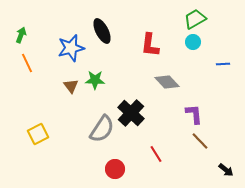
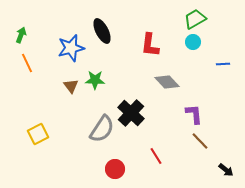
red line: moved 2 px down
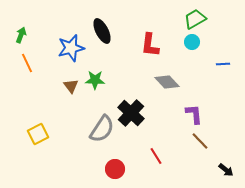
cyan circle: moved 1 px left
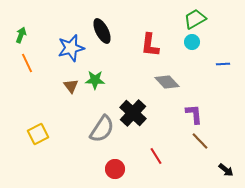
black cross: moved 2 px right
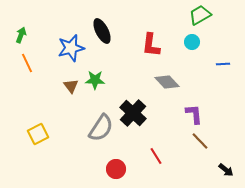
green trapezoid: moved 5 px right, 4 px up
red L-shape: moved 1 px right
gray semicircle: moved 1 px left, 1 px up
red circle: moved 1 px right
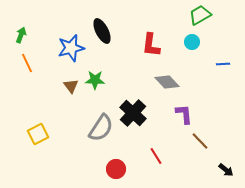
purple L-shape: moved 10 px left
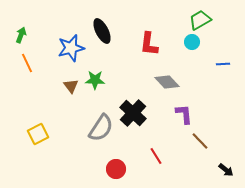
green trapezoid: moved 5 px down
red L-shape: moved 2 px left, 1 px up
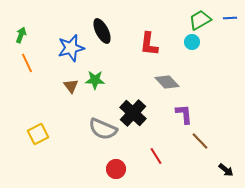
blue line: moved 7 px right, 46 px up
gray semicircle: moved 2 px right, 1 px down; rotated 80 degrees clockwise
